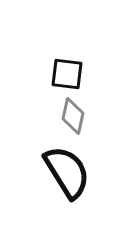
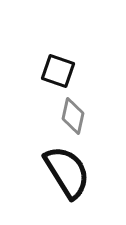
black square: moved 9 px left, 3 px up; rotated 12 degrees clockwise
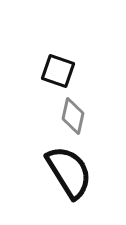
black semicircle: moved 2 px right
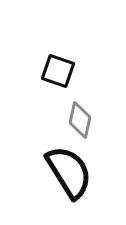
gray diamond: moved 7 px right, 4 px down
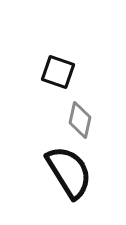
black square: moved 1 px down
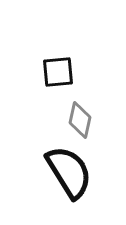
black square: rotated 24 degrees counterclockwise
